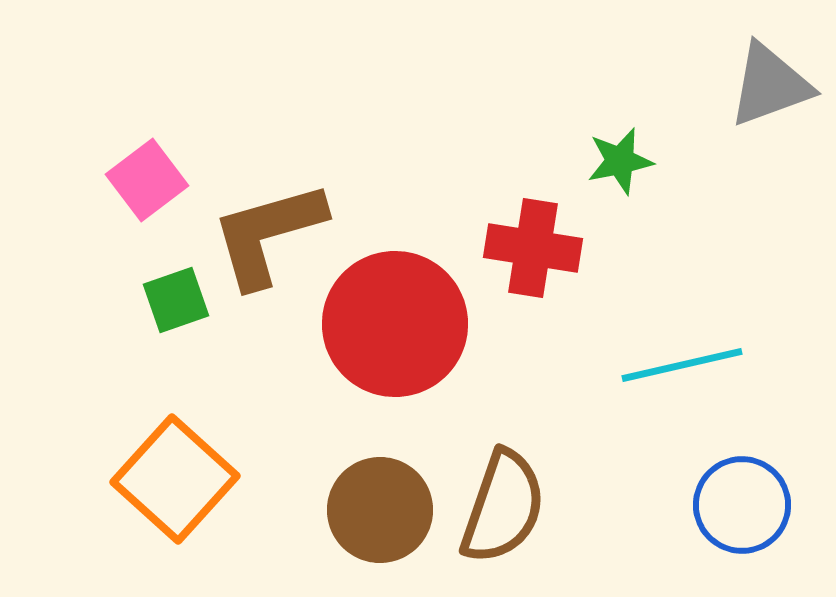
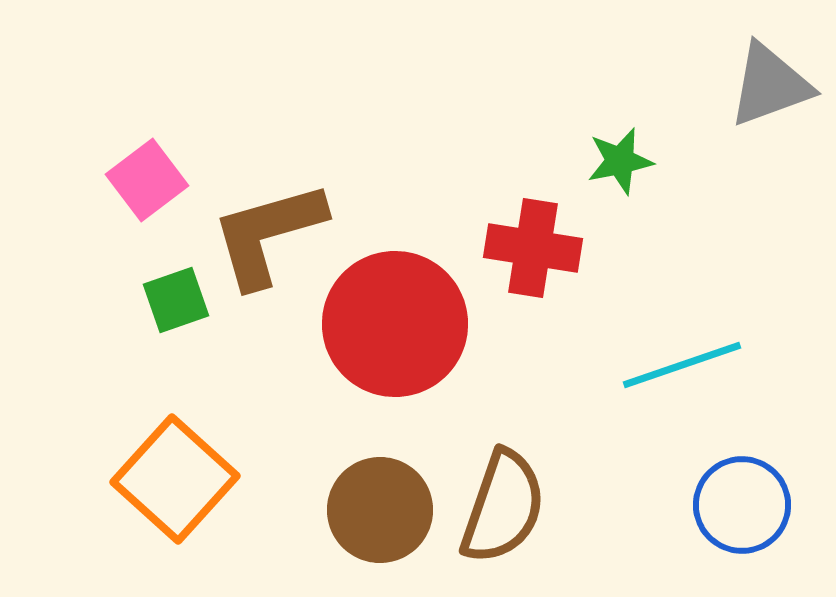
cyan line: rotated 6 degrees counterclockwise
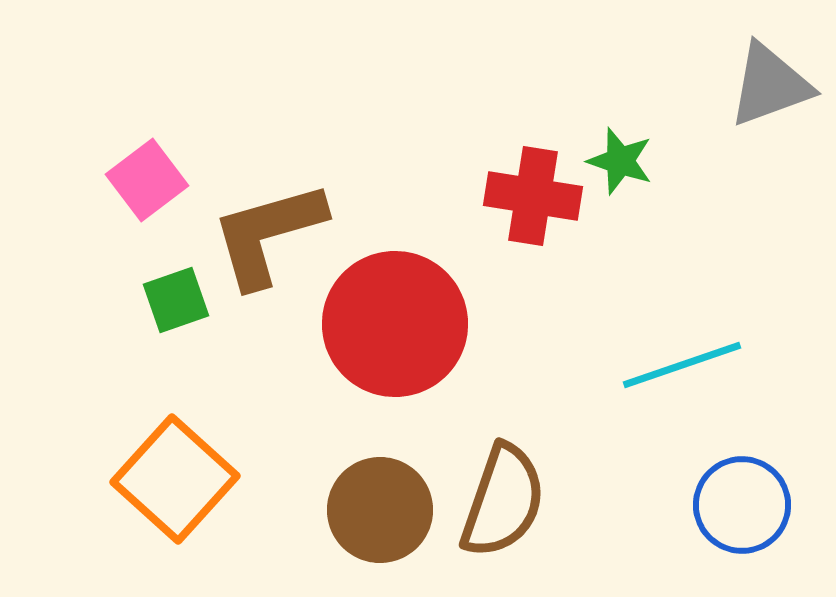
green star: rotated 30 degrees clockwise
red cross: moved 52 px up
brown semicircle: moved 6 px up
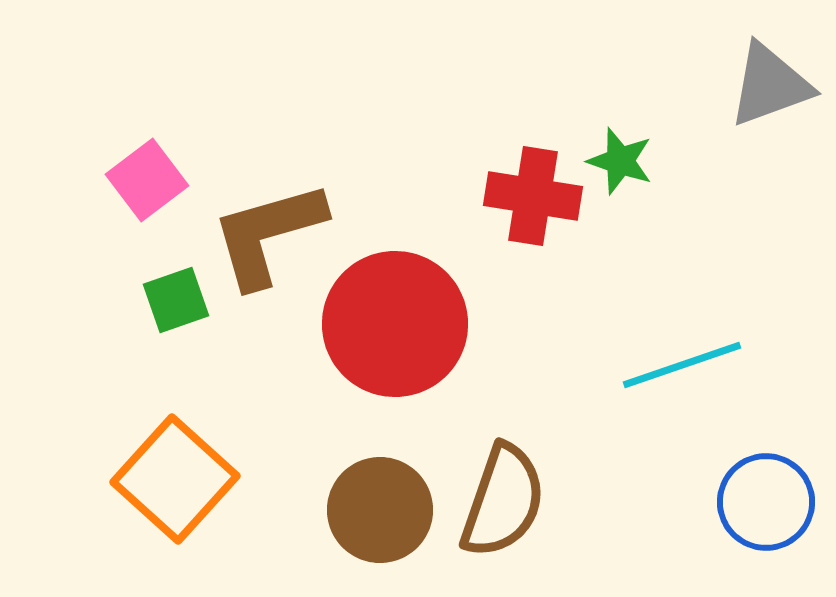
blue circle: moved 24 px right, 3 px up
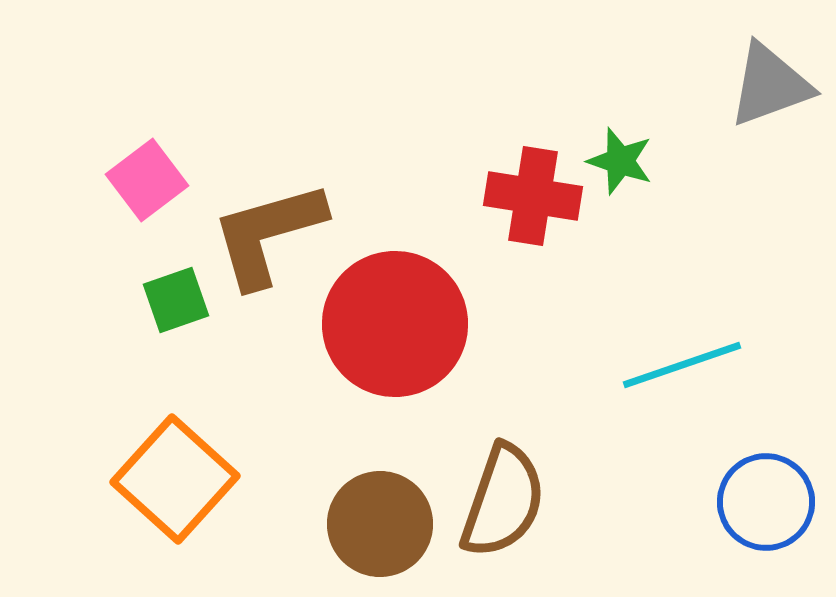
brown circle: moved 14 px down
